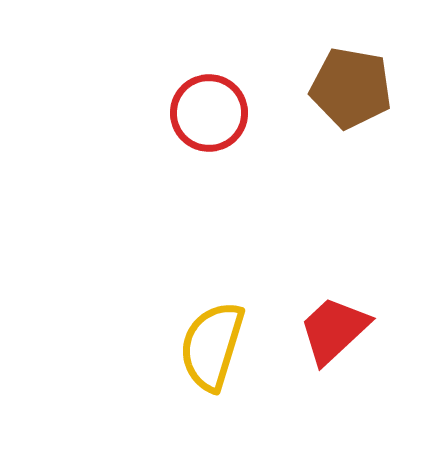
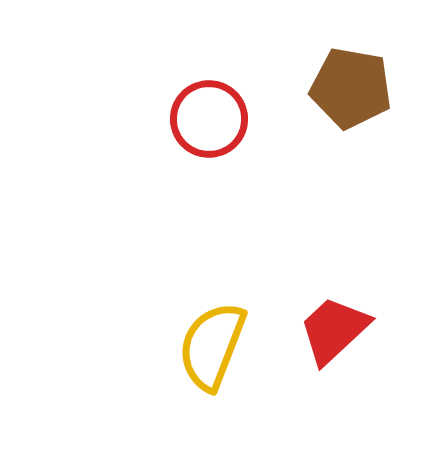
red circle: moved 6 px down
yellow semicircle: rotated 4 degrees clockwise
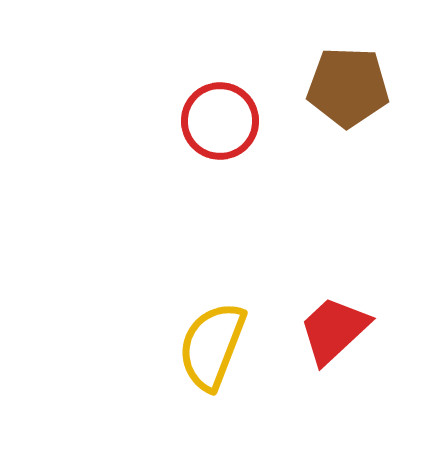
brown pentagon: moved 3 px left, 1 px up; rotated 8 degrees counterclockwise
red circle: moved 11 px right, 2 px down
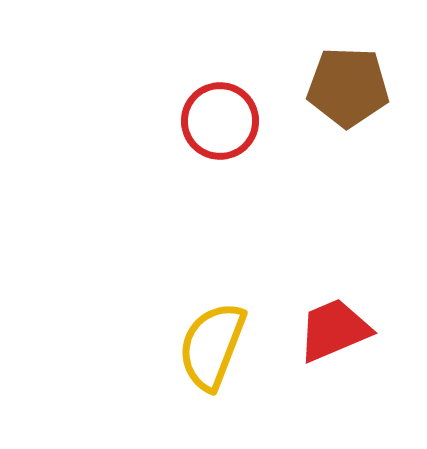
red trapezoid: rotated 20 degrees clockwise
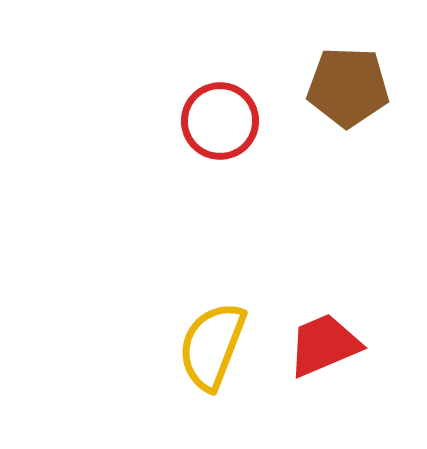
red trapezoid: moved 10 px left, 15 px down
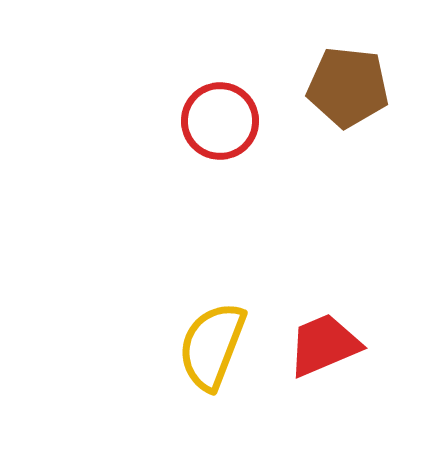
brown pentagon: rotated 4 degrees clockwise
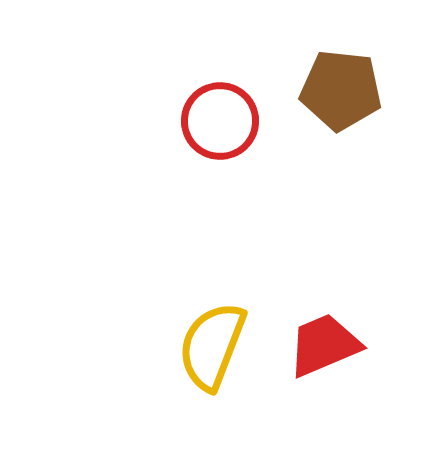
brown pentagon: moved 7 px left, 3 px down
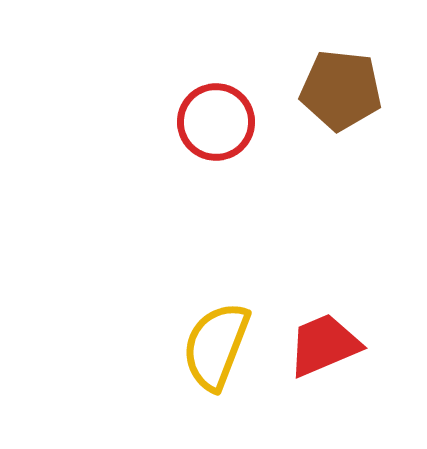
red circle: moved 4 px left, 1 px down
yellow semicircle: moved 4 px right
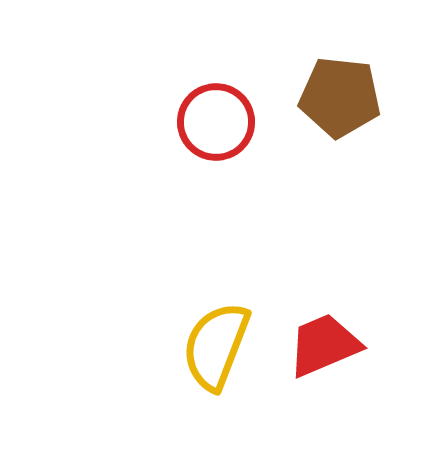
brown pentagon: moved 1 px left, 7 px down
